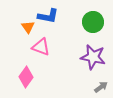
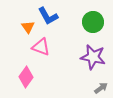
blue L-shape: rotated 50 degrees clockwise
gray arrow: moved 1 px down
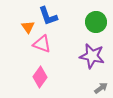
blue L-shape: rotated 10 degrees clockwise
green circle: moved 3 px right
pink triangle: moved 1 px right, 3 px up
purple star: moved 1 px left, 1 px up
pink diamond: moved 14 px right
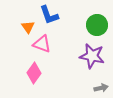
blue L-shape: moved 1 px right, 1 px up
green circle: moved 1 px right, 3 px down
pink diamond: moved 6 px left, 4 px up
gray arrow: rotated 24 degrees clockwise
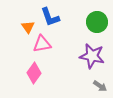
blue L-shape: moved 1 px right, 2 px down
green circle: moved 3 px up
pink triangle: rotated 30 degrees counterclockwise
gray arrow: moved 1 px left, 2 px up; rotated 48 degrees clockwise
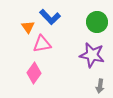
blue L-shape: rotated 25 degrees counterclockwise
purple star: moved 1 px up
gray arrow: rotated 64 degrees clockwise
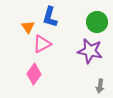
blue L-shape: rotated 60 degrees clockwise
pink triangle: rotated 18 degrees counterclockwise
purple star: moved 2 px left, 4 px up
pink diamond: moved 1 px down
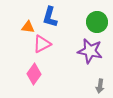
orange triangle: rotated 48 degrees counterclockwise
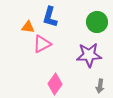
purple star: moved 1 px left, 4 px down; rotated 15 degrees counterclockwise
pink diamond: moved 21 px right, 10 px down
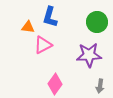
pink triangle: moved 1 px right, 1 px down
